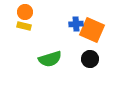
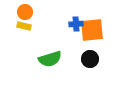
orange square: rotated 30 degrees counterclockwise
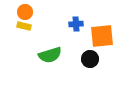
orange square: moved 10 px right, 6 px down
green semicircle: moved 4 px up
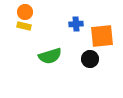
green semicircle: moved 1 px down
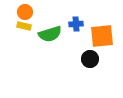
green semicircle: moved 22 px up
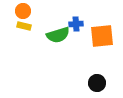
orange circle: moved 2 px left, 1 px up
green semicircle: moved 8 px right, 1 px down
black circle: moved 7 px right, 24 px down
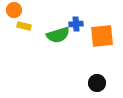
orange circle: moved 9 px left, 1 px up
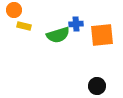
orange square: moved 1 px up
black circle: moved 3 px down
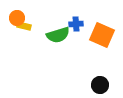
orange circle: moved 3 px right, 8 px down
orange square: rotated 30 degrees clockwise
black circle: moved 3 px right, 1 px up
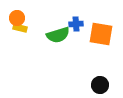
yellow rectangle: moved 4 px left, 2 px down
orange square: moved 1 px left, 1 px up; rotated 15 degrees counterclockwise
